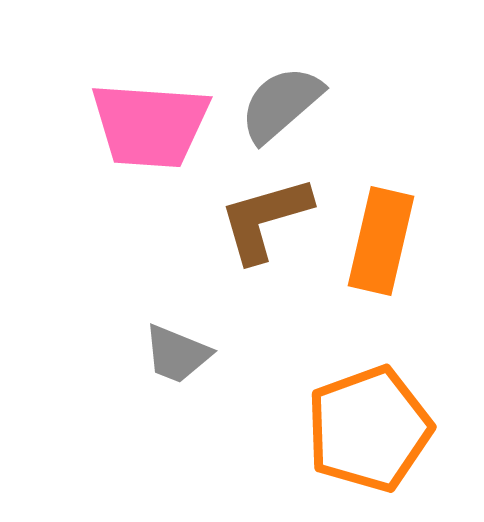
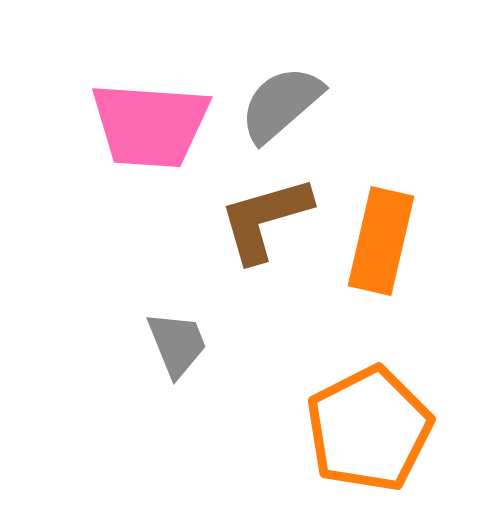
gray trapezoid: moved 10 px up; rotated 134 degrees counterclockwise
orange pentagon: rotated 7 degrees counterclockwise
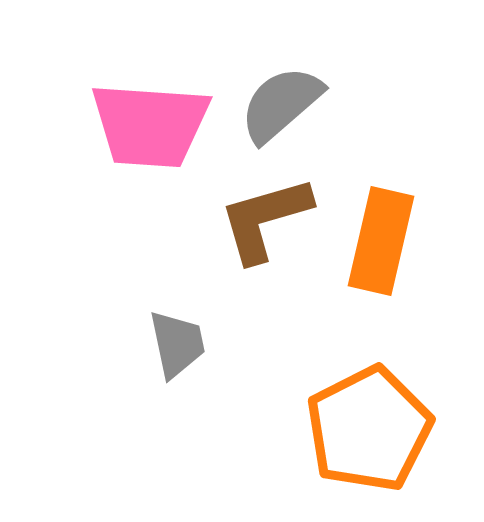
gray trapezoid: rotated 10 degrees clockwise
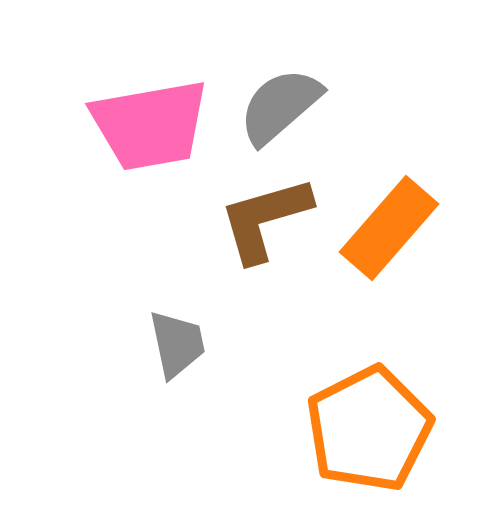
gray semicircle: moved 1 px left, 2 px down
pink trapezoid: rotated 14 degrees counterclockwise
orange rectangle: moved 8 px right, 13 px up; rotated 28 degrees clockwise
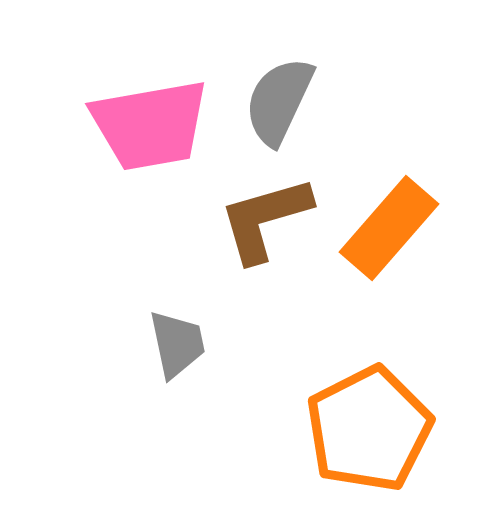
gray semicircle: moved 1 px left, 5 px up; rotated 24 degrees counterclockwise
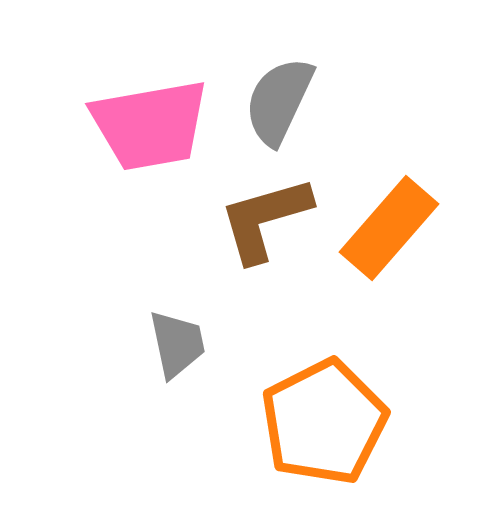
orange pentagon: moved 45 px left, 7 px up
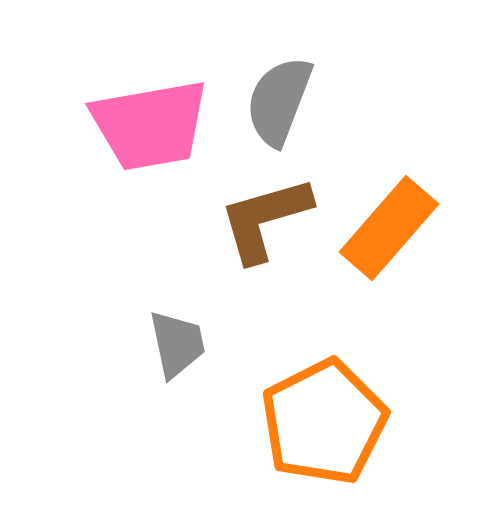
gray semicircle: rotated 4 degrees counterclockwise
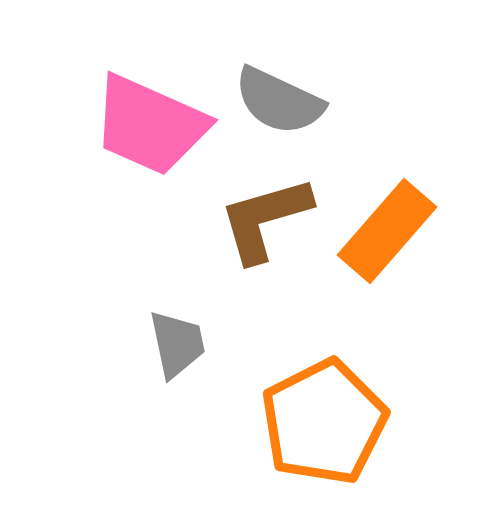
gray semicircle: rotated 86 degrees counterclockwise
pink trapezoid: rotated 34 degrees clockwise
orange rectangle: moved 2 px left, 3 px down
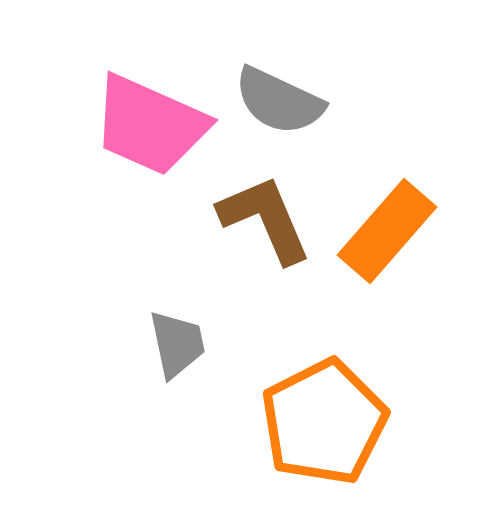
brown L-shape: rotated 83 degrees clockwise
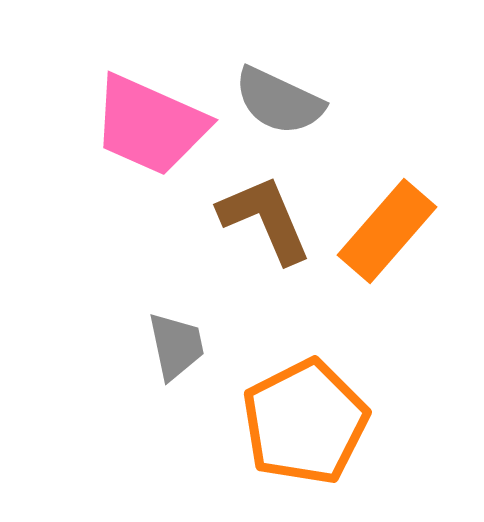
gray trapezoid: moved 1 px left, 2 px down
orange pentagon: moved 19 px left
